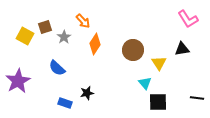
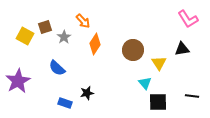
black line: moved 5 px left, 2 px up
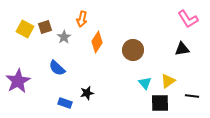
orange arrow: moved 1 px left, 2 px up; rotated 56 degrees clockwise
yellow square: moved 7 px up
orange diamond: moved 2 px right, 2 px up
yellow triangle: moved 9 px right, 18 px down; rotated 28 degrees clockwise
black square: moved 2 px right, 1 px down
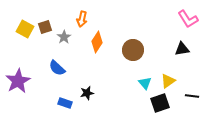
black square: rotated 18 degrees counterclockwise
